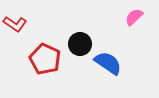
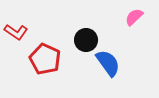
red L-shape: moved 1 px right, 8 px down
black circle: moved 6 px right, 4 px up
blue semicircle: rotated 20 degrees clockwise
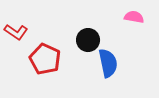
pink semicircle: rotated 54 degrees clockwise
black circle: moved 2 px right
blue semicircle: rotated 24 degrees clockwise
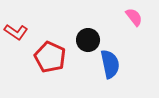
pink semicircle: rotated 42 degrees clockwise
red pentagon: moved 5 px right, 2 px up
blue semicircle: moved 2 px right, 1 px down
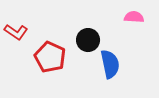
pink semicircle: rotated 48 degrees counterclockwise
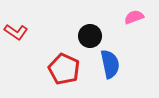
pink semicircle: rotated 24 degrees counterclockwise
black circle: moved 2 px right, 4 px up
red pentagon: moved 14 px right, 12 px down
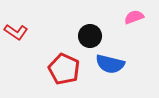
blue semicircle: rotated 116 degrees clockwise
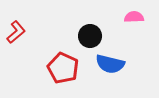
pink semicircle: rotated 18 degrees clockwise
red L-shape: rotated 75 degrees counterclockwise
red pentagon: moved 1 px left, 1 px up
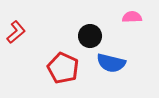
pink semicircle: moved 2 px left
blue semicircle: moved 1 px right, 1 px up
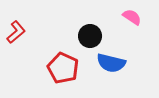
pink semicircle: rotated 36 degrees clockwise
